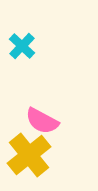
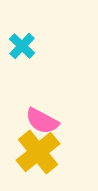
yellow cross: moved 9 px right, 3 px up
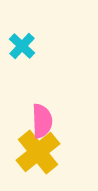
pink semicircle: rotated 120 degrees counterclockwise
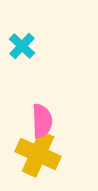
yellow cross: moved 2 px down; rotated 27 degrees counterclockwise
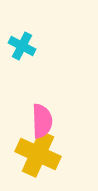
cyan cross: rotated 16 degrees counterclockwise
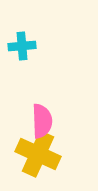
cyan cross: rotated 32 degrees counterclockwise
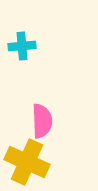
yellow cross: moved 11 px left, 8 px down
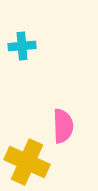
pink semicircle: moved 21 px right, 5 px down
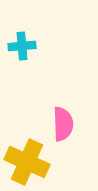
pink semicircle: moved 2 px up
